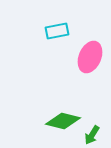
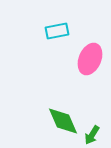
pink ellipse: moved 2 px down
green diamond: rotated 52 degrees clockwise
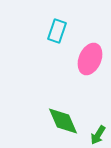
cyan rectangle: rotated 60 degrees counterclockwise
green arrow: moved 6 px right
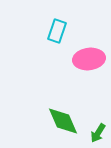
pink ellipse: moved 1 px left; rotated 60 degrees clockwise
green arrow: moved 2 px up
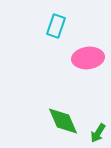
cyan rectangle: moved 1 px left, 5 px up
pink ellipse: moved 1 px left, 1 px up
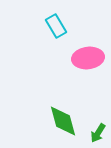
cyan rectangle: rotated 50 degrees counterclockwise
green diamond: rotated 8 degrees clockwise
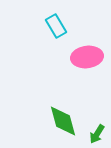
pink ellipse: moved 1 px left, 1 px up
green arrow: moved 1 px left, 1 px down
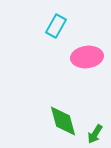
cyan rectangle: rotated 60 degrees clockwise
green arrow: moved 2 px left
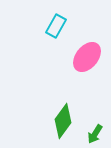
pink ellipse: rotated 44 degrees counterclockwise
green diamond: rotated 52 degrees clockwise
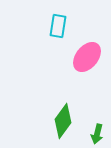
cyan rectangle: moved 2 px right; rotated 20 degrees counterclockwise
green arrow: moved 2 px right; rotated 18 degrees counterclockwise
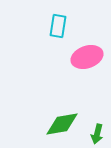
pink ellipse: rotated 32 degrees clockwise
green diamond: moved 1 px left, 3 px down; rotated 44 degrees clockwise
